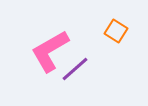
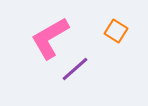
pink L-shape: moved 13 px up
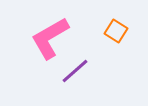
purple line: moved 2 px down
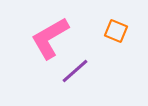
orange square: rotated 10 degrees counterclockwise
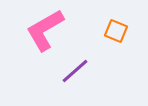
pink L-shape: moved 5 px left, 8 px up
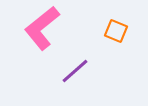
pink L-shape: moved 3 px left, 2 px up; rotated 9 degrees counterclockwise
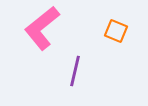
purple line: rotated 36 degrees counterclockwise
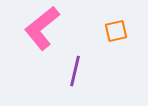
orange square: rotated 35 degrees counterclockwise
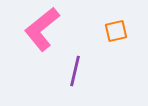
pink L-shape: moved 1 px down
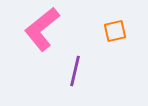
orange square: moved 1 px left
